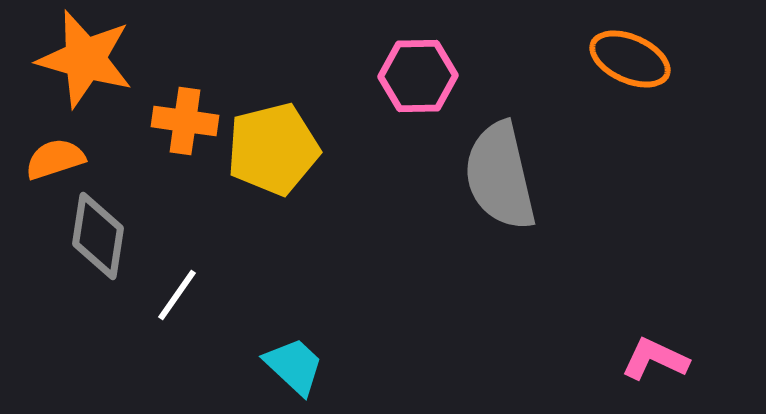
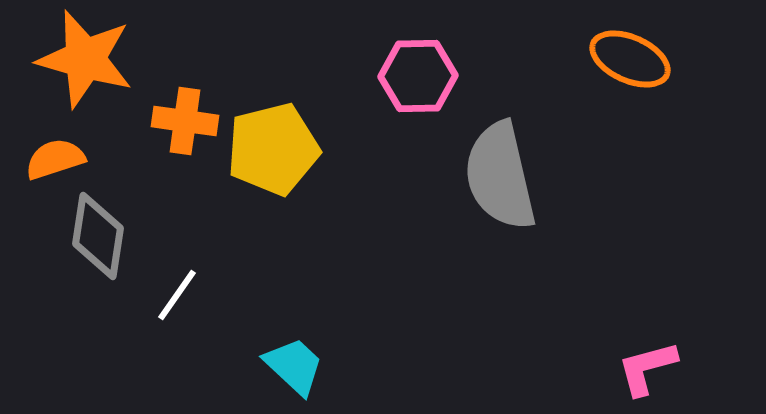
pink L-shape: moved 8 px left, 9 px down; rotated 40 degrees counterclockwise
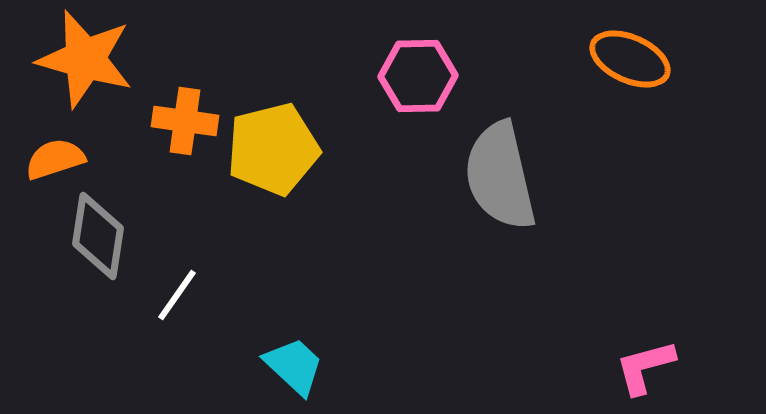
pink L-shape: moved 2 px left, 1 px up
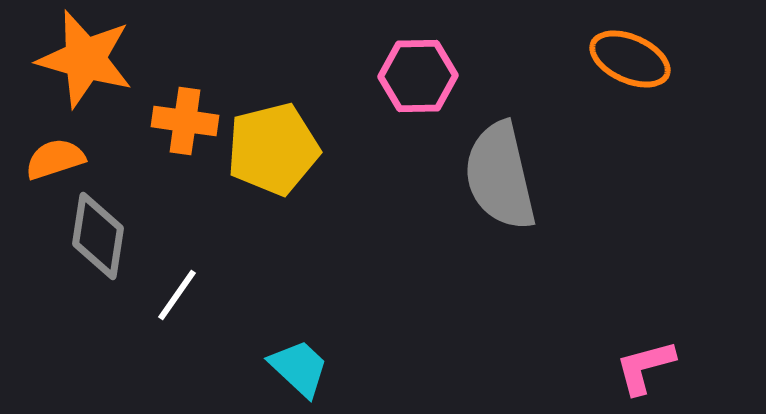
cyan trapezoid: moved 5 px right, 2 px down
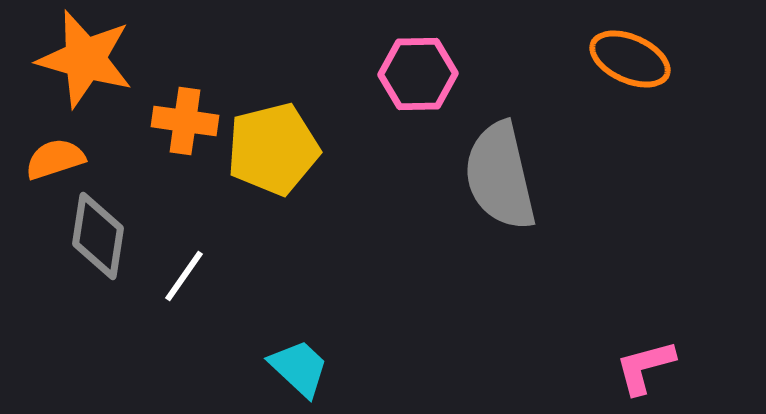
pink hexagon: moved 2 px up
white line: moved 7 px right, 19 px up
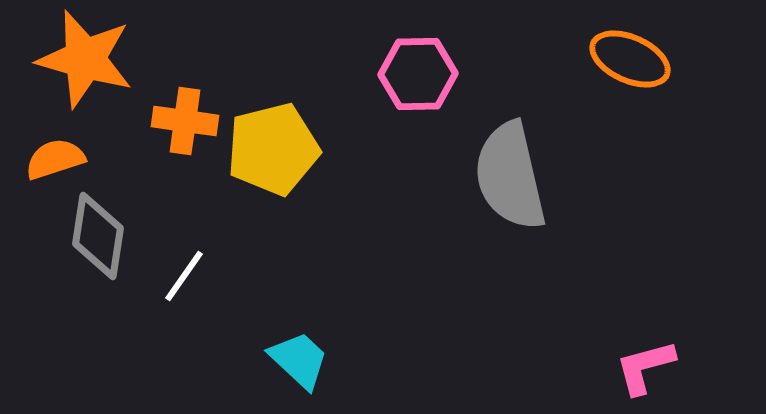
gray semicircle: moved 10 px right
cyan trapezoid: moved 8 px up
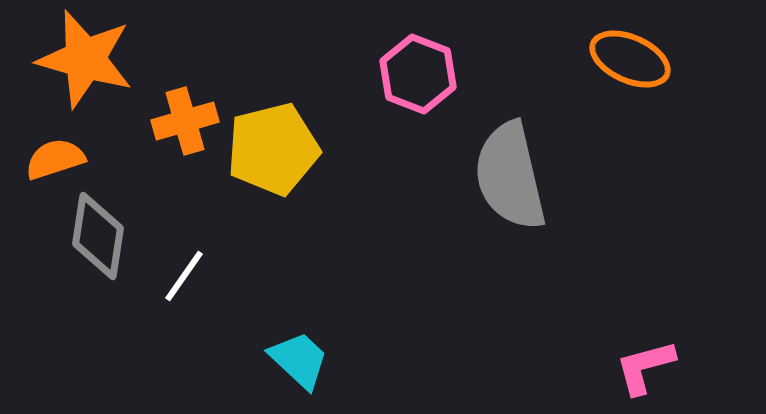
pink hexagon: rotated 22 degrees clockwise
orange cross: rotated 24 degrees counterclockwise
